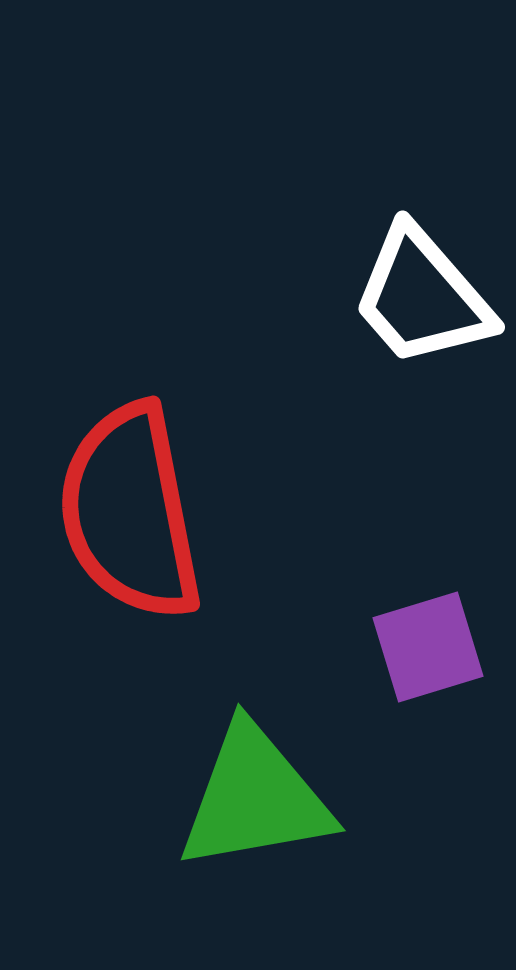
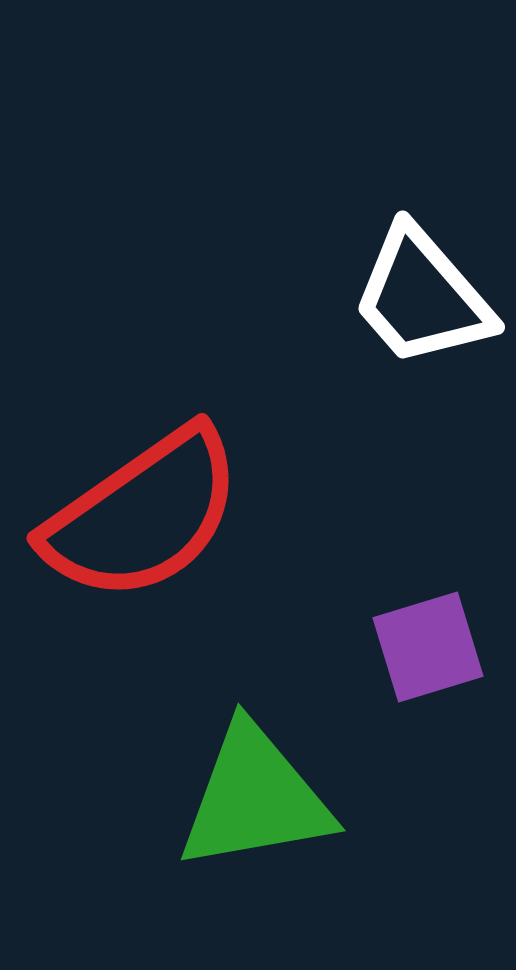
red semicircle: moved 13 px right, 3 px down; rotated 114 degrees counterclockwise
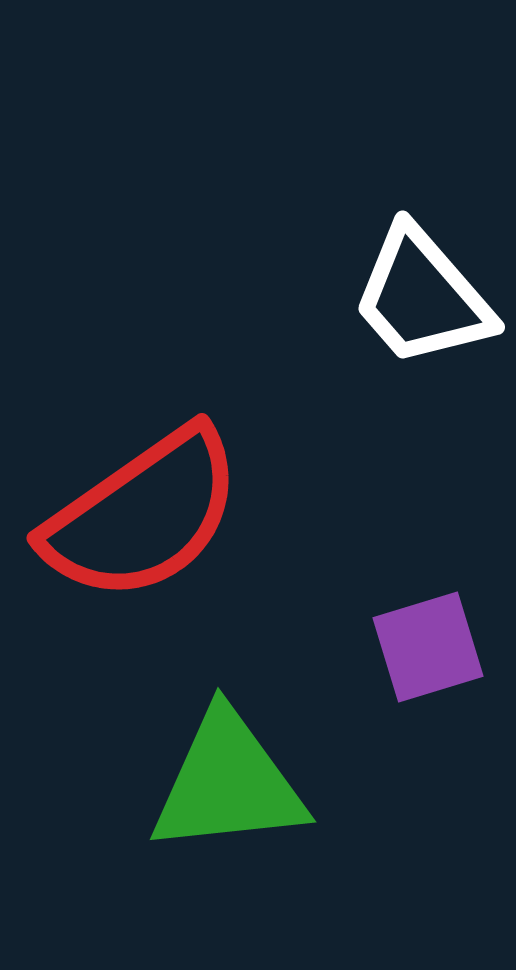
green triangle: moved 27 px left, 15 px up; rotated 4 degrees clockwise
